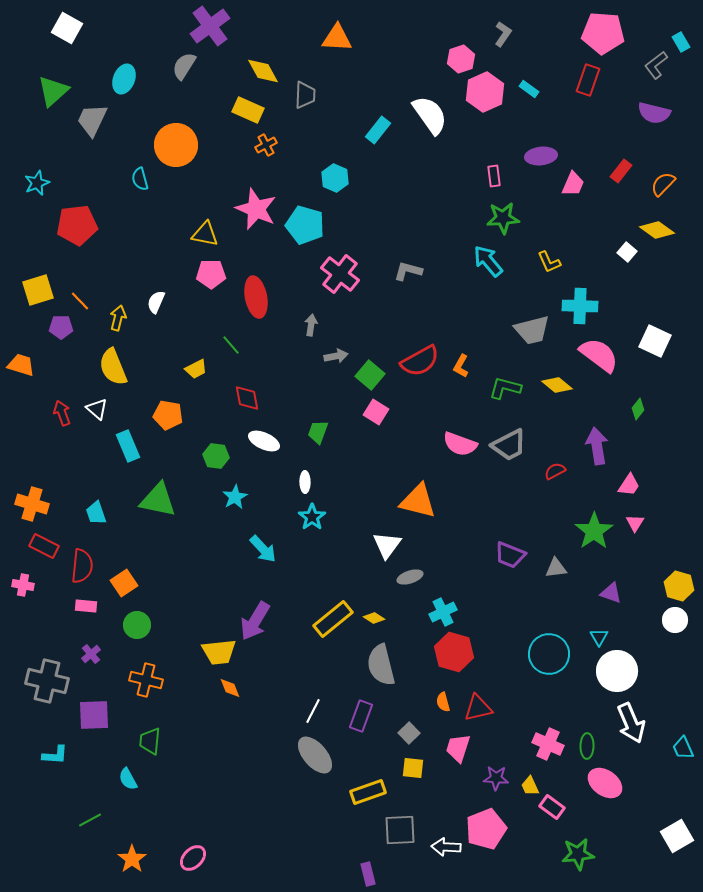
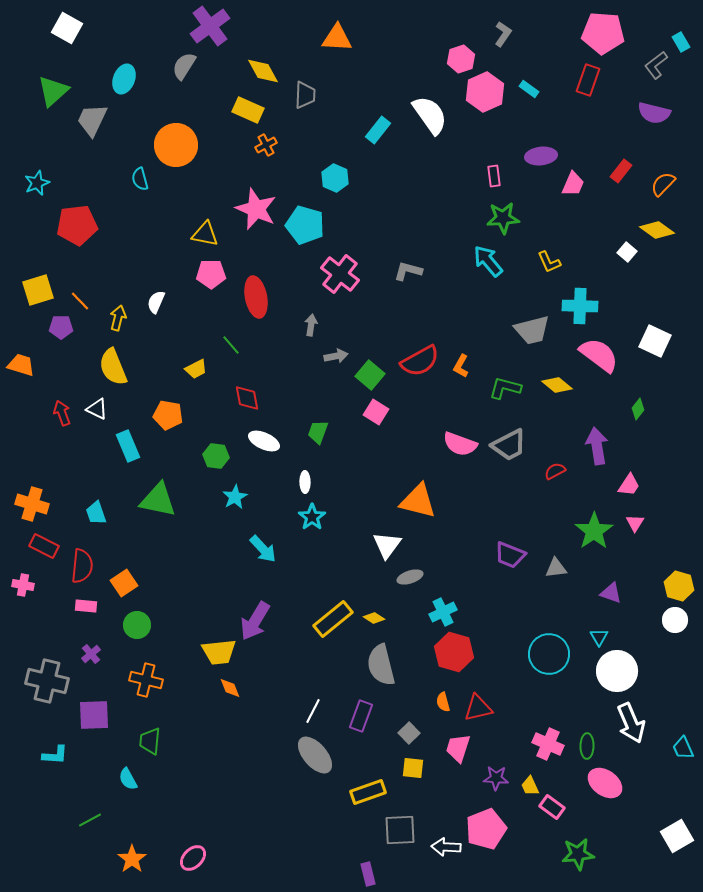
white triangle at (97, 409): rotated 15 degrees counterclockwise
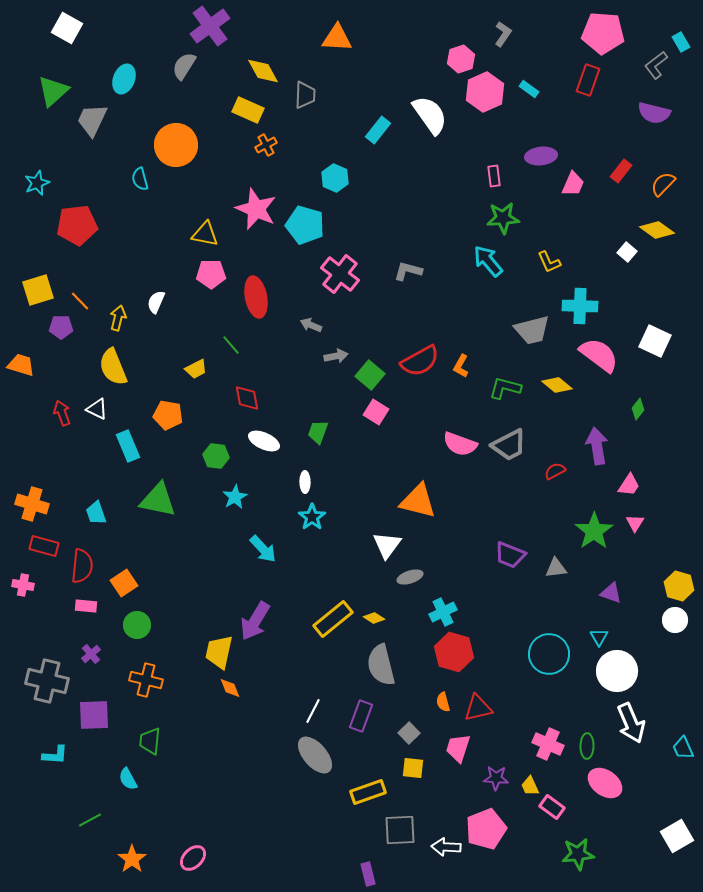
gray arrow at (311, 325): rotated 75 degrees counterclockwise
red rectangle at (44, 546): rotated 12 degrees counterclockwise
yellow trapezoid at (219, 652): rotated 108 degrees clockwise
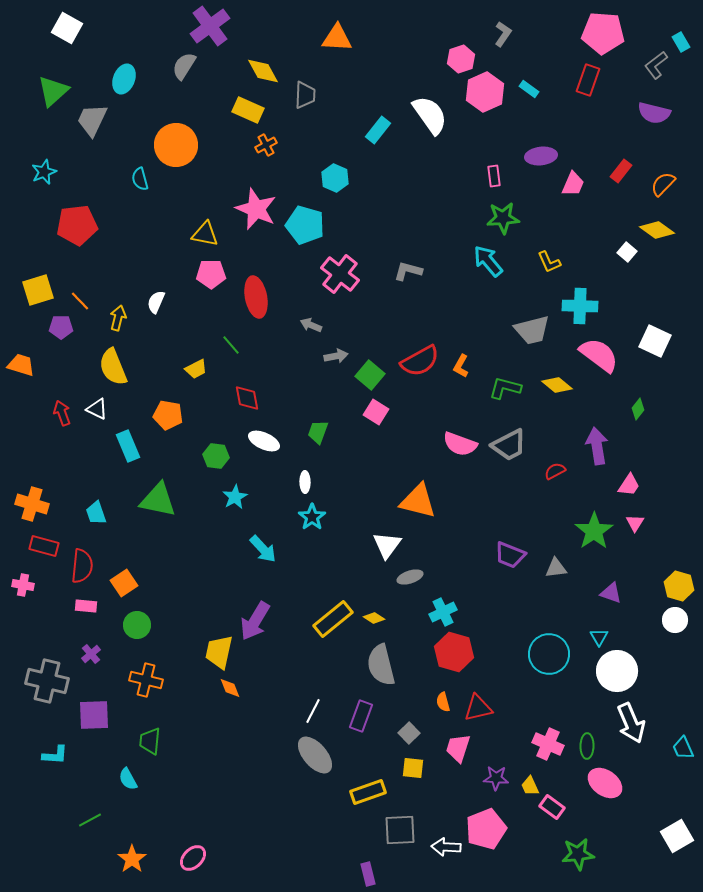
cyan star at (37, 183): moved 7 px right, 11 px up
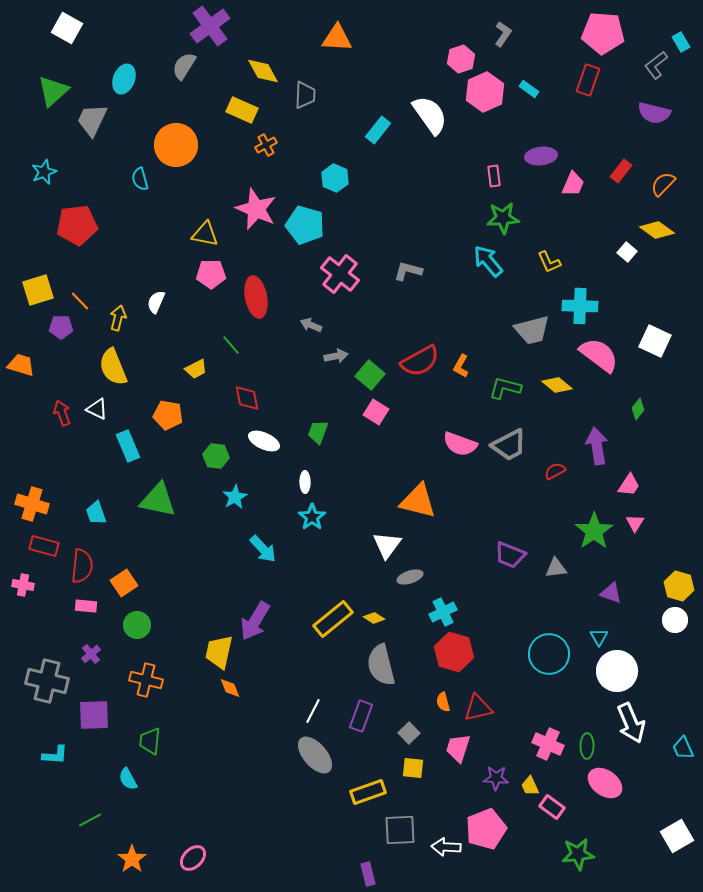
yellow rectangle at (248, 110): moved 6 px left
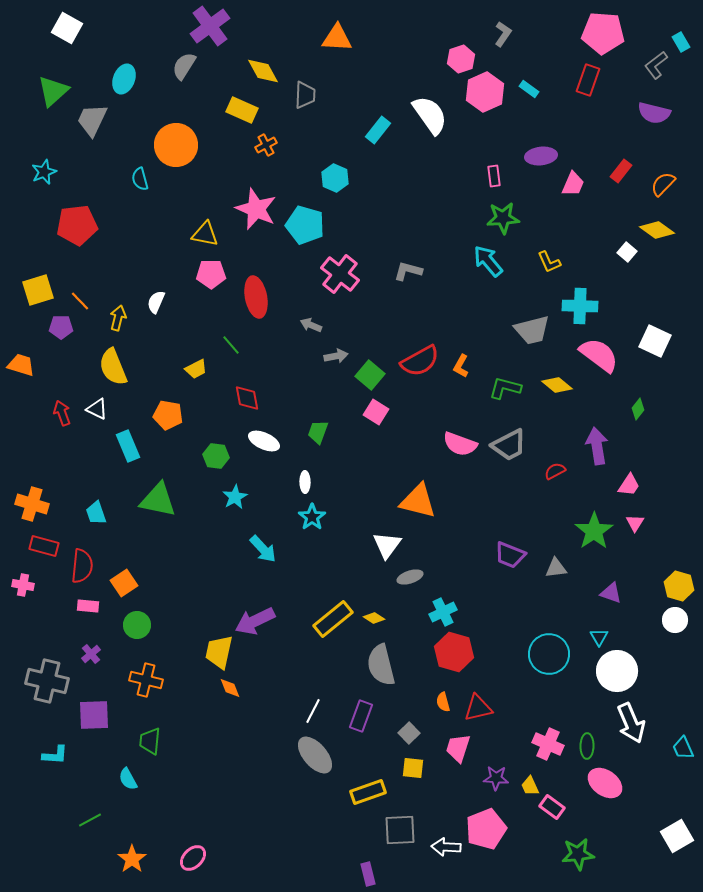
pink rectangle at (86, 606): moved 2 px right
purple arrow at (255, 621): rotated 33 degrees clockwise
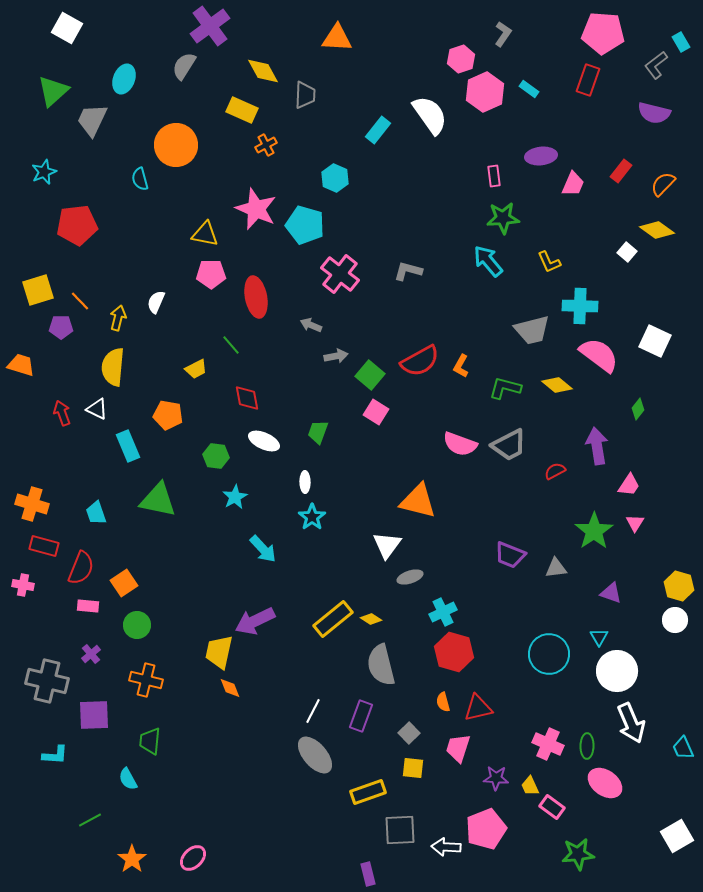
yellow semicircle at (113, 367): rotated 27 degrees clockwise
red semicircle at (82, 566): moved 1 px left, 2 px down; rotated 16 degrees clockwise
yellow diamond at (374, 618): moved 3 px left, 1 px down
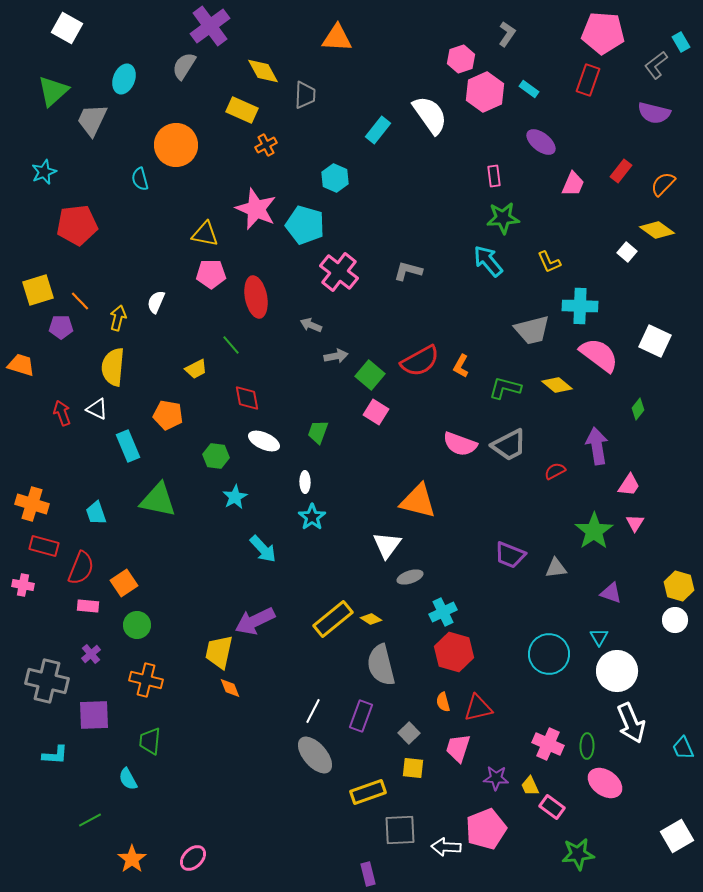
gray L-shape at (503, 34): moved 4 px right
purple ellipse at (541, 156): moved 14 px up; rotated 44 degrees clockwise
pink cross at (340, 274): moved 1 px left, 2 px up
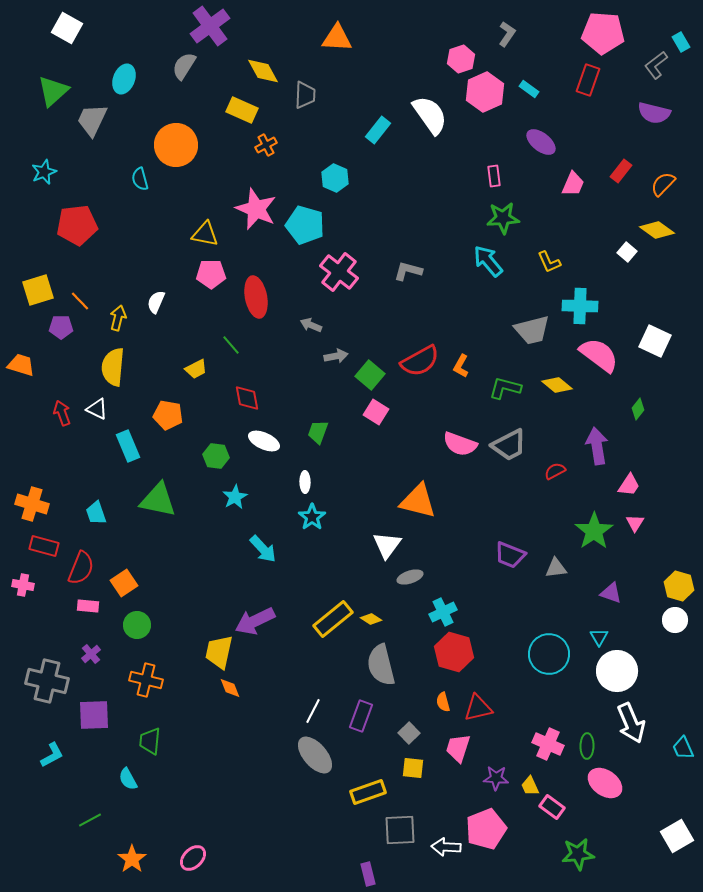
cyan L-shape at (55, 755): moved 3 px left; rotated 32 degrees counterclockwise
